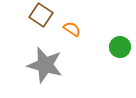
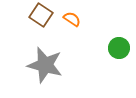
orange semicircle: moved 10 px up
green circle: moved 1 px left, 1 px down
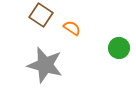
orange semicircle: moved 9 px down
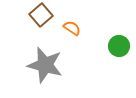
brown square: rotated 15 degrees clockwise
green circle: moved 2 px up
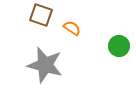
brown square: rotated 30 degrees counterclockwise
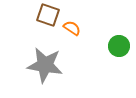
brown square: moved 7 px right
gray star: rotated 6 degrees counterclockwise
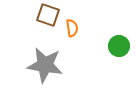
orange semicircle: rotated 48 degrees clockwise
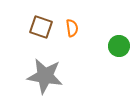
brown square: moved 7 px left, 12 px down
gray star: moved 11 px down
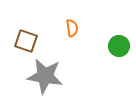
brown square: moved 15 px left, 14 px down
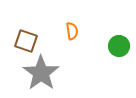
orange semicircle: moved 3 px down
gray star: moved 4 px left, 3 px up; rotated 27 degrees clockwise
